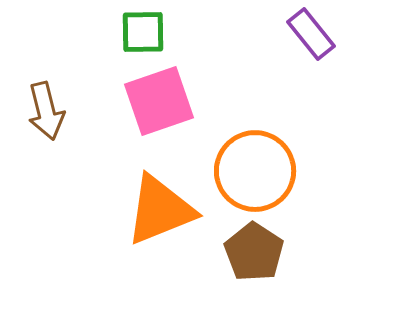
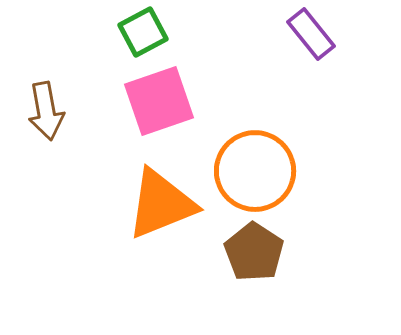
green square: rotated 27 degrees counterclockwise
brown arrow: rotated 4 degrees clockwise
orange triangle: moved 1 px right, 6 px up
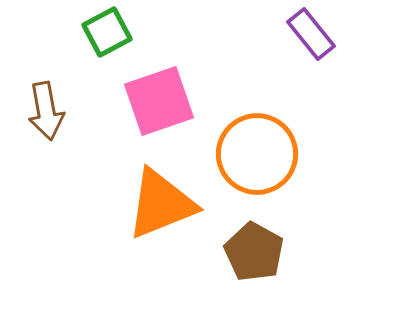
green square: moved 36 px left
orange circle: moved 2 px right, 17 px up
brown pentagon: rotated 4 degrees counterclockwise
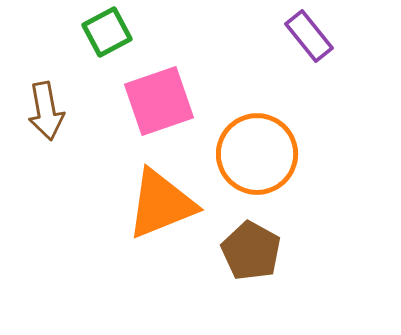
purple rectangle: moved 2 px left, 2 px down
brown pentagon: moved 3 px left, 1 px up
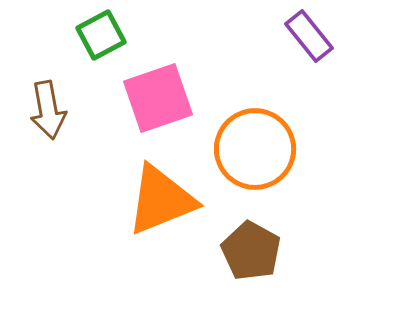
green square: moved 6 px left, 3 px down
pink square: moved 1 px left, 3 px up
brown arrow: moved 2 px right, 1 px up
orange circle: moved 2 px left, 5 px up
orange triangle: moved 4 px up
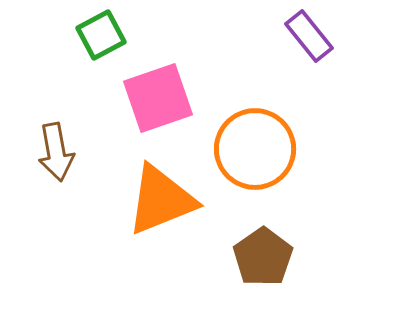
brown arrow: moved 8 px right, 42 px down
brown pentagon: moved 12 px right, 6 px down; rotated 8 degrees clockwise
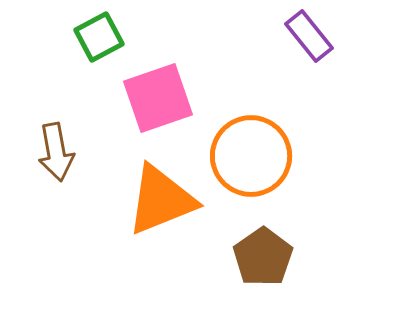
green square: moved 2 px left, 2 px down
orange circle: moved 4 px left, 7 px down
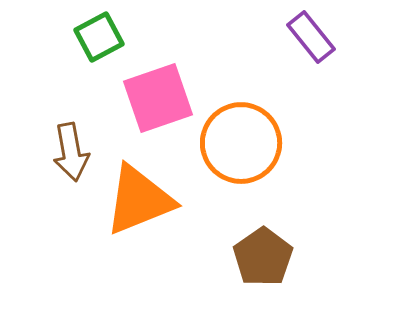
purple rectangle: moved 2 px right, 1 px down
brown arrow: moved 15 px right
orange circle: moved 10 px left, 13 px up
orange triangle: moved 22 px left
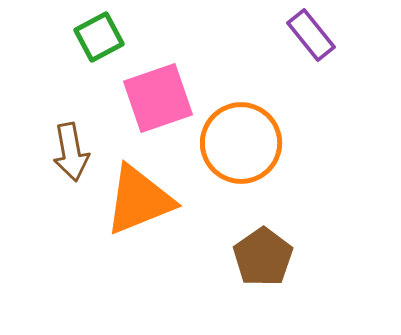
purple rectangle: moved 2 px up
